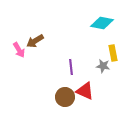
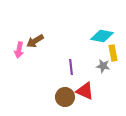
cyan diamond: moved 13 px down
pink arrow: rotated 42 degrees clockwise
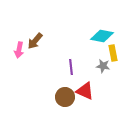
brown arrow: rotated 18 degrees counterclockwise
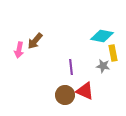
brown circle: moved 2 px up
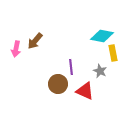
pink arrow: moved 3 px left, 1 px up
gray star: moved 3 px left, 5 px down; rotated 16 degrees clockwise
brown circle: moved 7 px left, 11 px up
